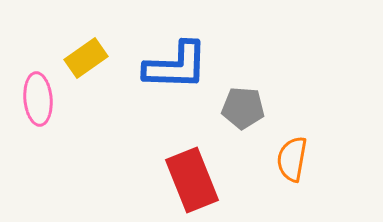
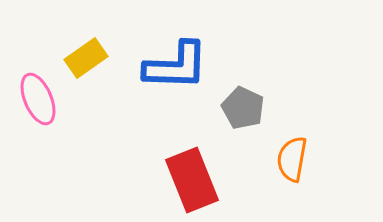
pink ellipse: rotated 18 degrees counterclockwise
gray pentagon: rotated 21 degrees clockwise
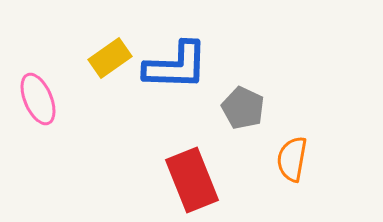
yellow rectangle: moved 24 px right
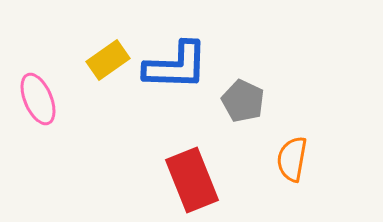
yellow rectangle: moved 2 px left, 2 px down
gray pentagon: moved 7 px up
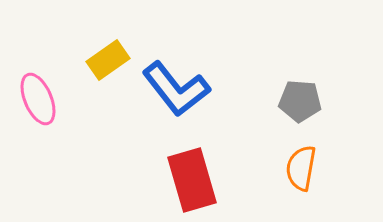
blue L-shape: moved 23 px down; rotated 50 degrees clockwise
gray pentagon: moved 57 px right; rotated 21 degrees counterclockwise
orange semicircle: moved 9 px right, 9 px down
red rectangle: rotated 6 degrees clockwise
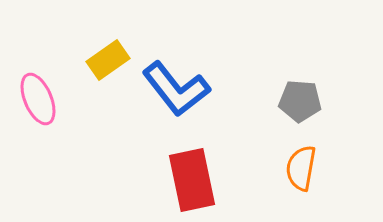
red rectangle: rotated 4 degrees clockwise
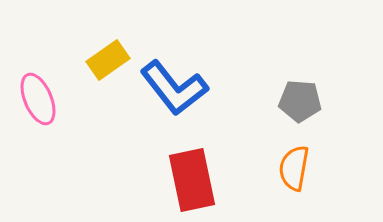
blue L-shape: moved 2 px left, 1 px up
orange semicircle: moved 7 px left
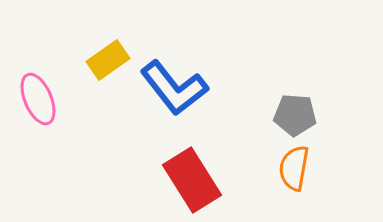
gray pentagon: moved 5 px left, 14 px down
red rectangle: rotated 20 degrees counterclockwise
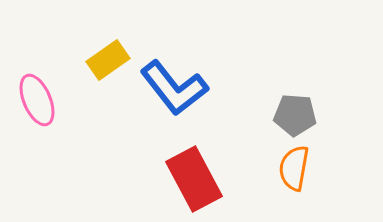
pink ellipse: moved 1 px left, 1 px down
red rectangle: moved 2 px right, 1 px up; rotated 4 degrees clockwise
